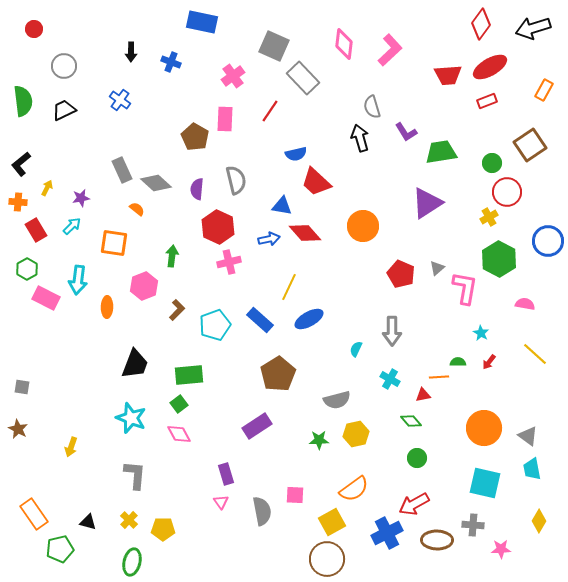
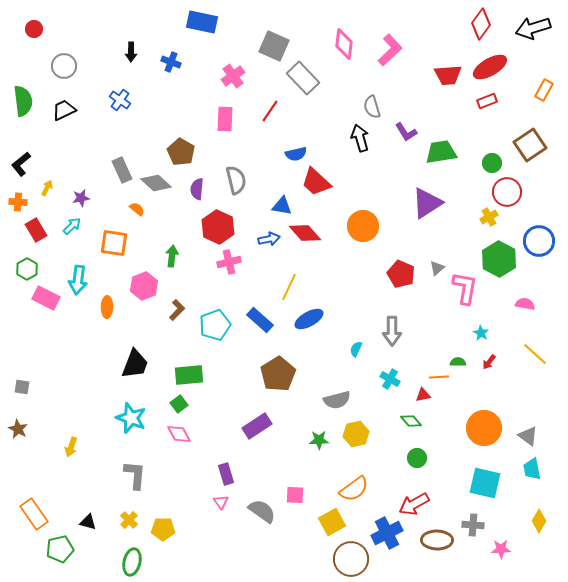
brown pentagon at (195, 137): moved 14 px left, 15 px down
blue circle at (548, 241): moved 9 px left
gray semicircle at (262, 511): rotated 44 degrees counterclockwise
brown circle at (327, 559): moved 24 px right
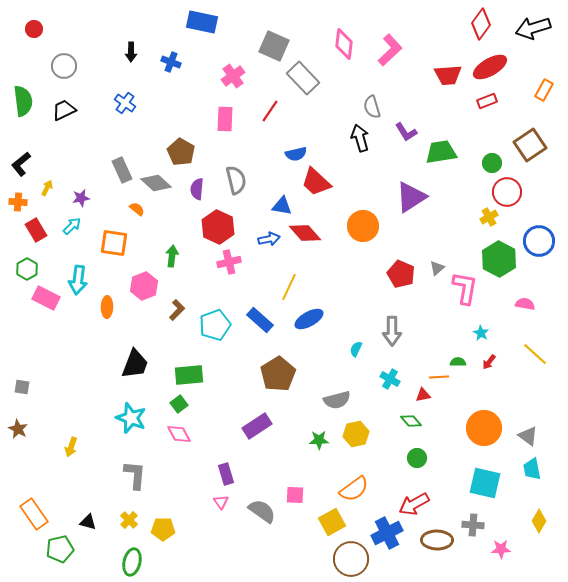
blue cross at (120, 100): moved 5 px right, 3 px down
purple triangle at (427, 203): moved 16 px left, 6 px up
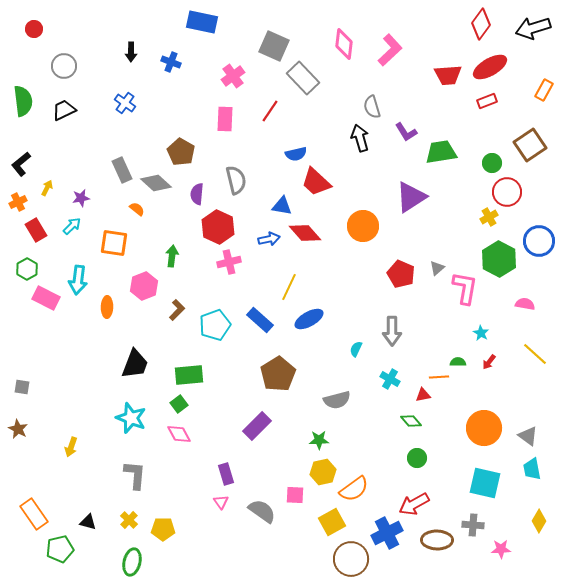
purple semicircle at (197, 189): moved 5 px down
orange cross at (18, 202): rotated 30 degrees counterclockwise
purple rectangle at (257, 426): rotated 12 degrees counterclockwise
yellow hexagon at (356, 434): moved 33 px left, 38 px down
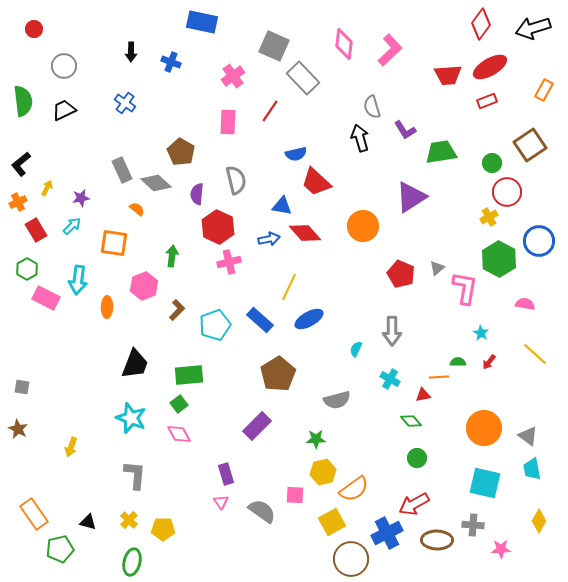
pink rectangle at (225, 119): moved 3 px right, 3 px down
purple L-shape at (406, 132): moved 1 px left, 2 px up
green star at (319, 440): moved 3 px left, 1 px up
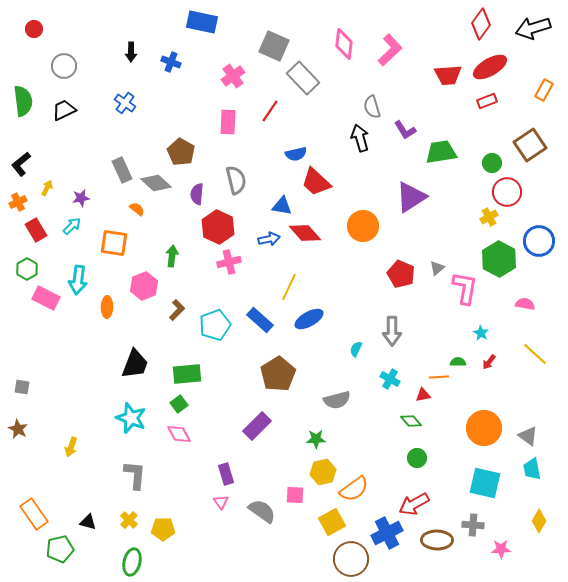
green rectangle at (189, 375): moved 2 px left, 1 px up
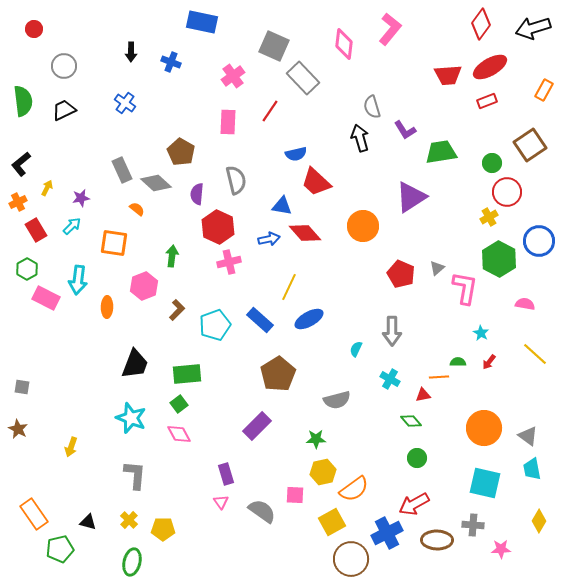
pink L-shape at (390, 50): moved 21 px up; rotated 8 degrees counterclockwise
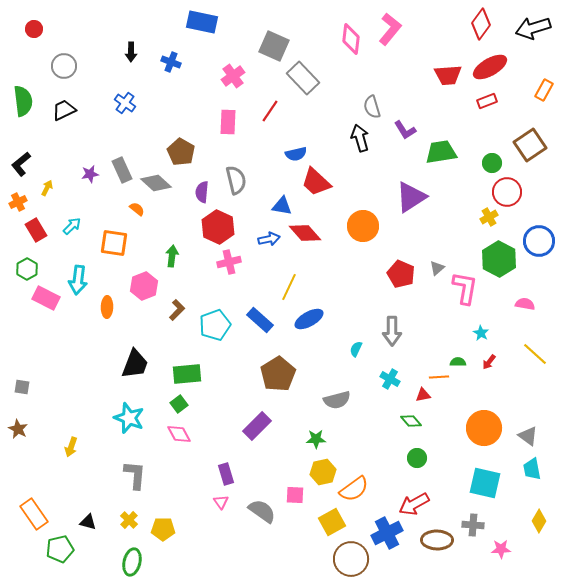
pink diamond at (344, 44): moved 7 px right, 5 px up
purple semicircle at (197, 194): moved 5 px right, 2 px up
purple star at (81, 198): moved 9 px right, 24 px up
cyan star at (131, 418): moved 2 px left
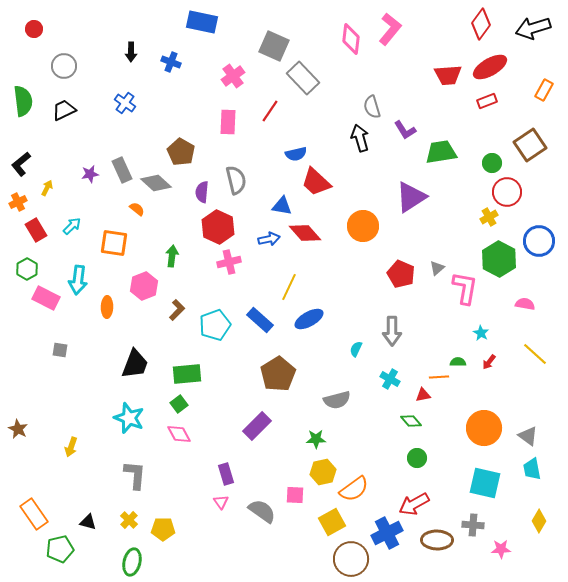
gray square at (22, 387): moved 38 px right, 37 px up
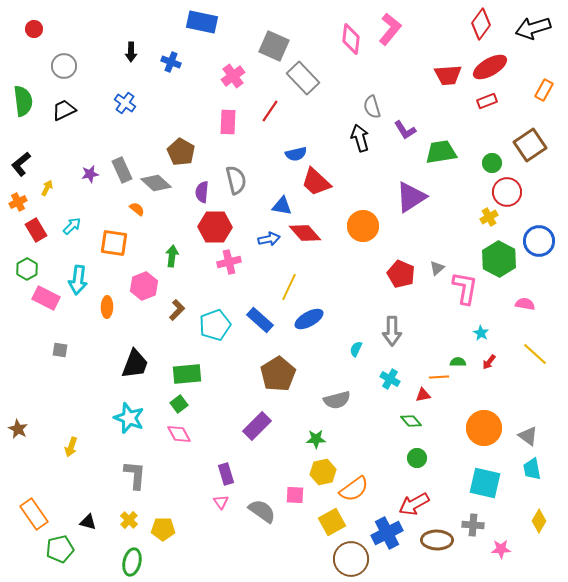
red hexagon at (218, 227): moved 3 px left; rotated 24 degrees counterclockwise
